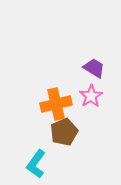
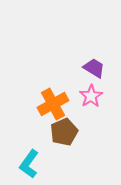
orange cross: moved 3 px left; rotated 16 degrees counterclockwise
cyan L-shape: moved 7 px left
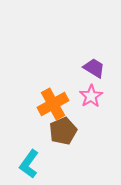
brown pentagon: moved 1 px left, 1 px up
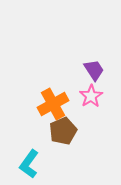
purple trapezoid: moved 2 px down; rotated 25 degrees clockwise
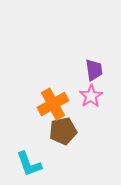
purple trapezoid: rotated 25 degrees clockwise
brown pentagon: rotated 12 degrees clockwise
cyan L-shape: rotated 56 degrees counterclockwise
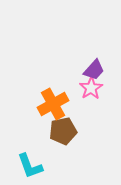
purple trapezoid: rotated 50 degrees clockwise
pink star: moved 8 px up
cyan L-shape: moved 1 px right, 2 px down
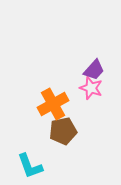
pink star: rotated 20 degrees counterclockwise
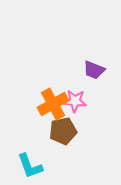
purple trapezoid: rotated 70 degrees clockwise
pink star: moved 16 px left, 13 px down; rotated 15 degrees counterclockwise
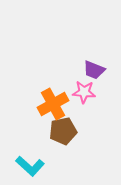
pink star: moved 9 px right, 9 px up
cyan L-shape: rotated 28 degrees counterclockwise
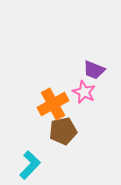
pink star: rotated 20 degrees clockwise
cyan L-shape: moved 1 px up; rotated 88 degrees counterclockwise
